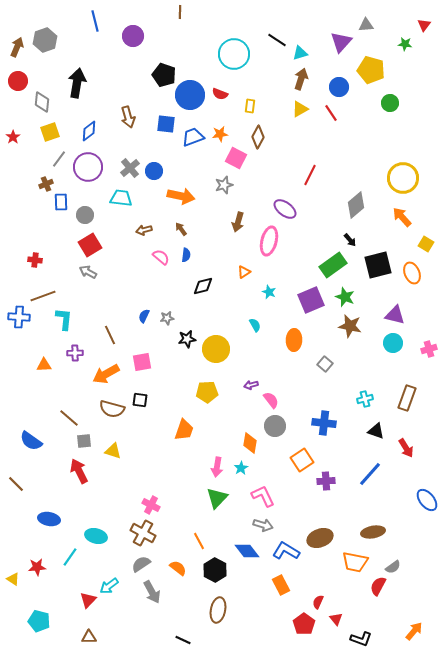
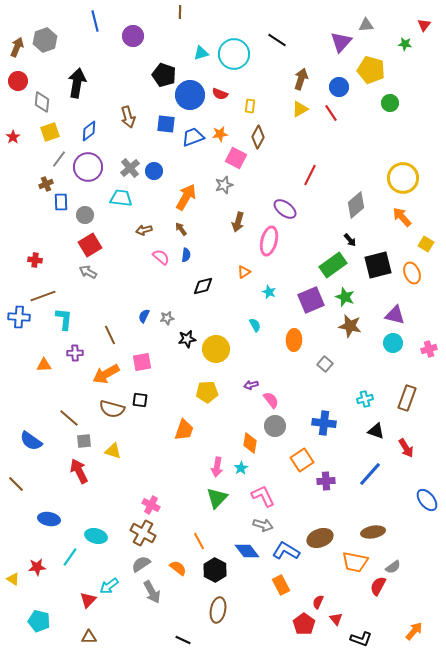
cyan triangle at (300, 53): moved 99 px left
orange arrow at (181, 196): moved 5 px right, 1 px down; rotated 72 degrees counterclockwise
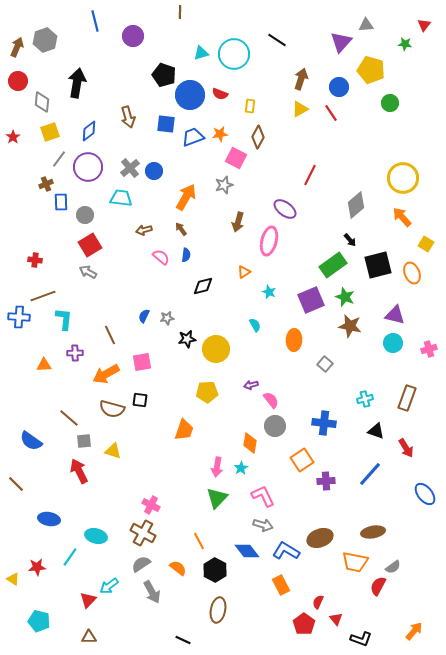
blue ellipse at (427, 500): moved 2 px left, 6 px up
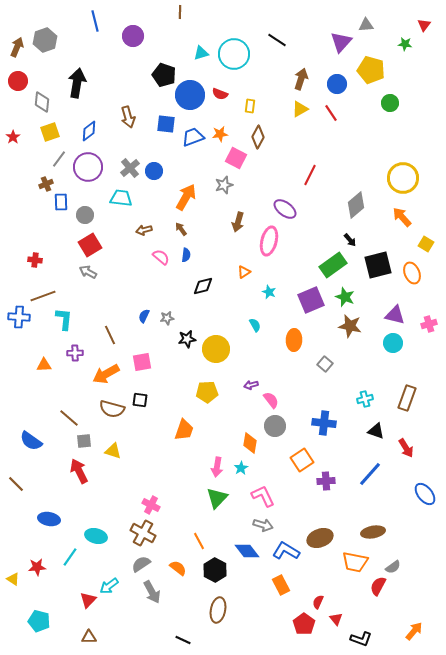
blue circle at (339, 87): moved 2 px left, 3 px up
pink cross at (429, 349): moved 25 px up
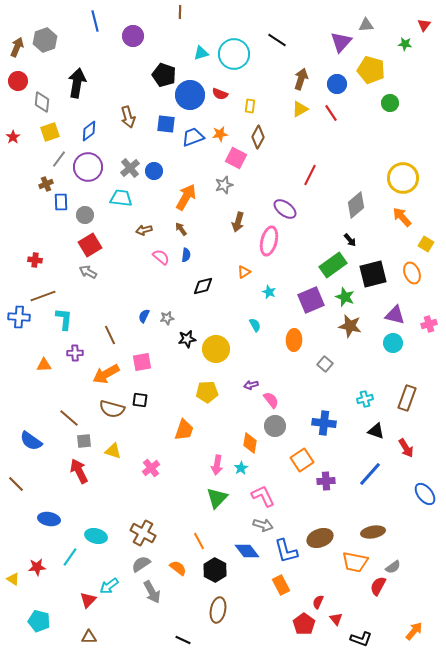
black square at (378, 265): moved 5 px left, 9 px down
pink arrow at (217, 467): moved 2 px up
pink cross at (151, 505): moved 37 px up; rotated 24 degrees clockwise
blue L-shape at (286, 551): rotated 136 degrees counterclockwise
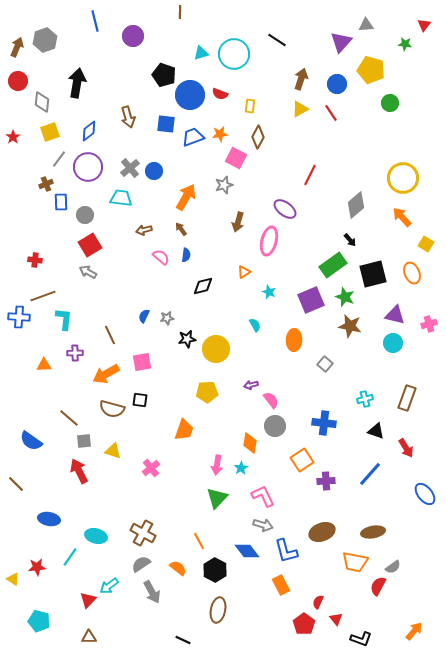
brown ellipse at (320, 538): moved 2 px right, 6 px up
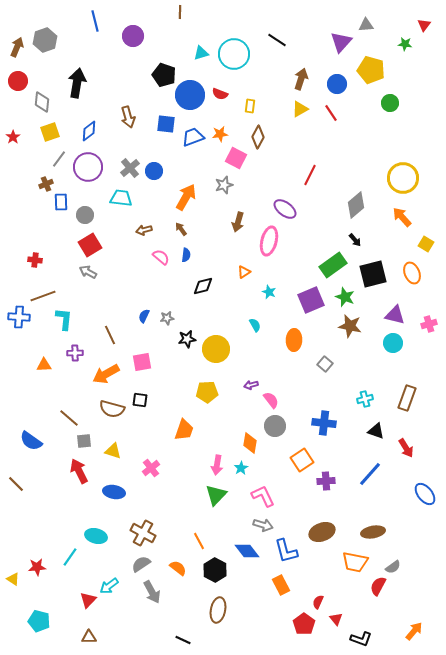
black arrow at (350, 240): moved 5 px right
green triangle at (217, 498): moved 1 px left, 3 px up
blue ellipse at (49, 519): moved 65 px right, 27 px up
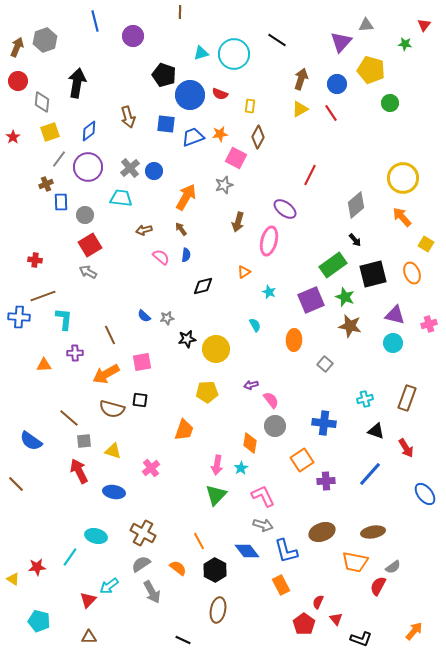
blue semicircle at (144, 316): rotated 72 degrees counterclockwise
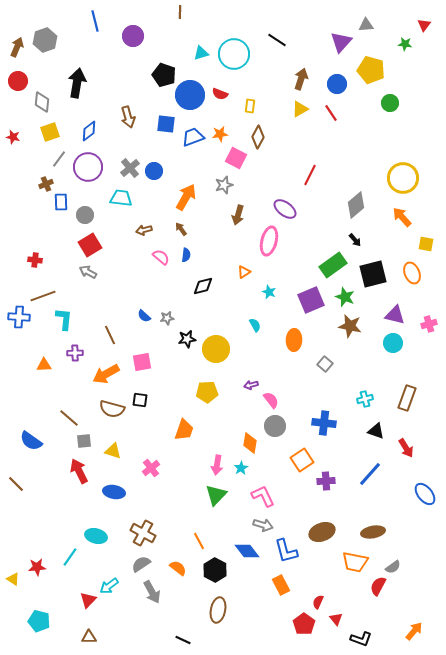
red star at (13, 137): rotated 24 degrees counterclockwise
brown arrow at (238, 222): moved 7 px up
yellow square at (426, 244): rotated 21 degrees counterclockwise
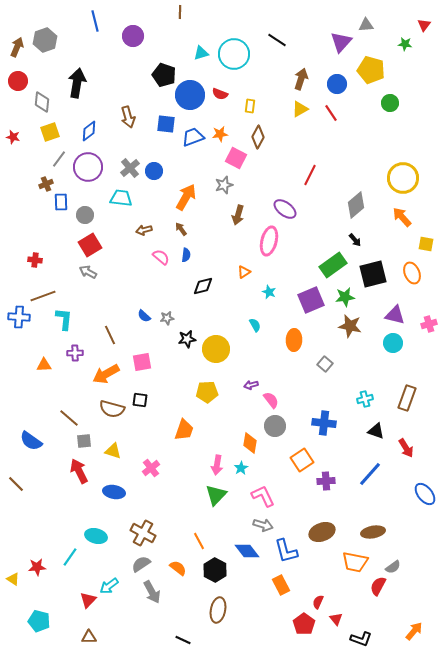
green star at (345, 297): rotated 30 degrees counterclockwise
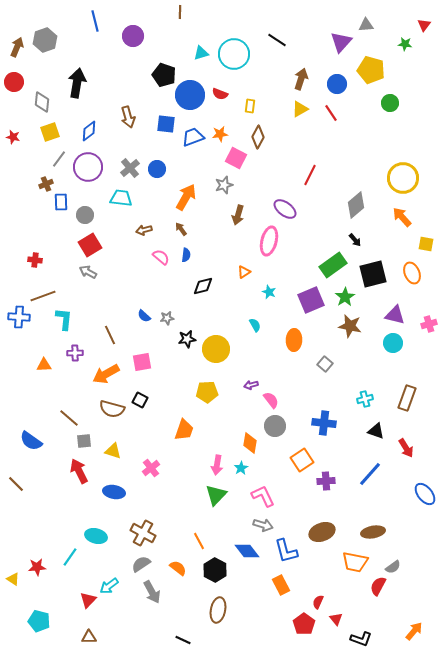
red circle at (18, 81): moved 4 px left, 1 px down
blue circle at (154, 171): moved 3 px right, 2 px up
green star at (345, 297): rotated 24 degrees counterclockwise
black square at (140, 400): rotated 21 degrees clockwise
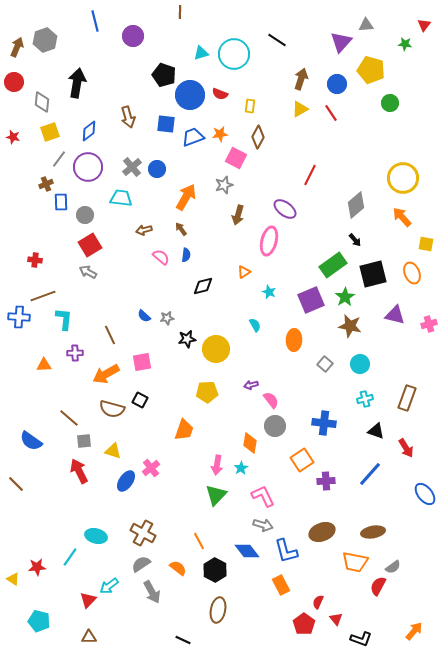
gray cross at (130, 168): moved 2 px right, 1 px up
cyan circle at (393, 343): moved 33 px left, 21 px down
blue ellipse at (114, 492): moved 12 px right, 11 px up; rotated 65 degrees counterclockwise
